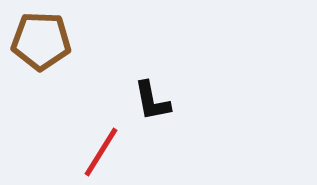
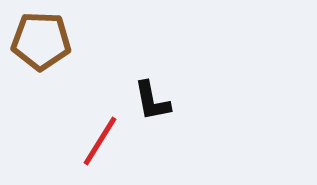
red line: moved 1 px left, 11 px up
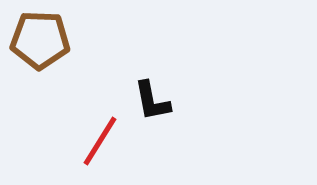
brown pentagon: moved 1 px left, 1 px up
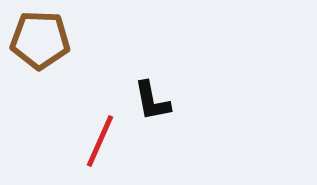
red line: rotated 8 degrees counterclockwise
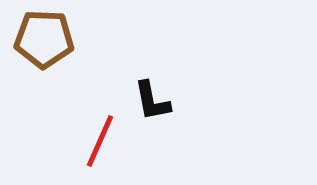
brown pentagon: moved 4 px right, 1 px up
